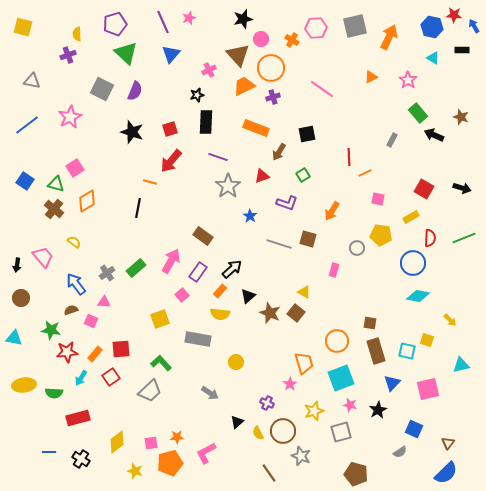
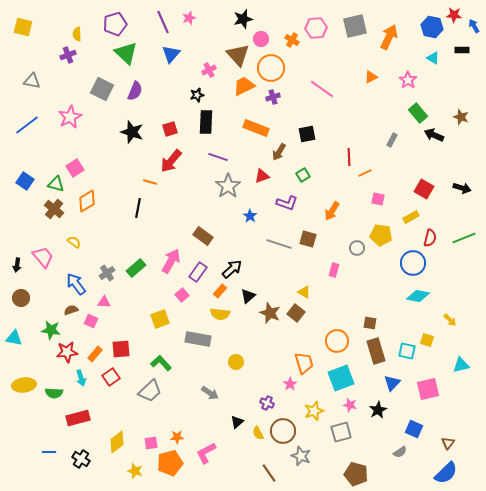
red semicircle at (430, 238): rotated 12 degrees clockwise
cyan arrow at (81, 378): rotated 49 degrees counterclockwise
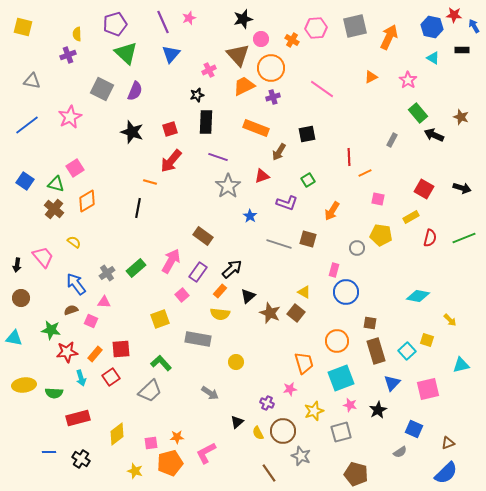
green square at (303, 175): moved 5 px right, 5 px down
blue circle at (413, 263): moved 67 px left, 29 px down
cyan square at (407, 351): rotated 36 degrees clockwise
pink star at (290, 384): moved 5 px down; rotated 24 degrees clockwise
yellow diamond at (117, 442): moved 8 px up
brown triangle at (448, 443): rotated 32 degrees clockwise
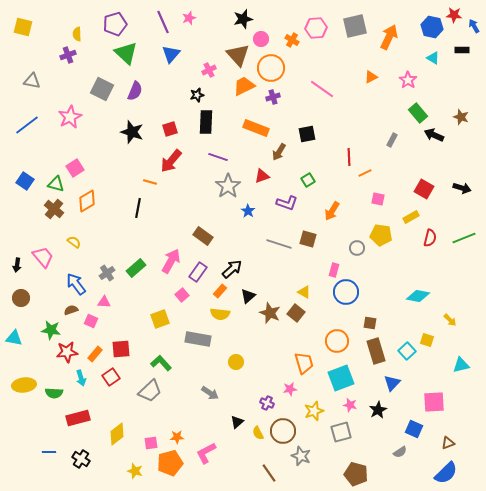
blue star at (250, 216): moved 2 px left, 5 px up
pink square at (428, 389): moved 6 px right, 13 px down; rotated 10 degrees clockwise
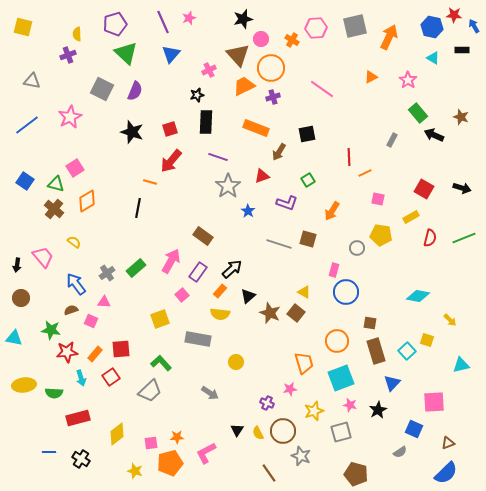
black triangle at (237, 422): moved 8 px down; rotated 16 degrees counterclockwise
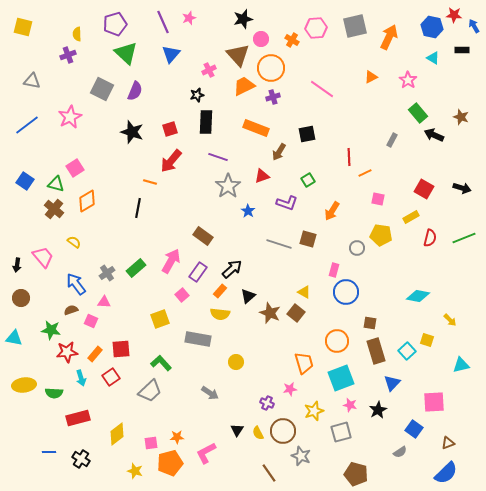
blue square at (414, 429): rotated 12 degrees clockwise
